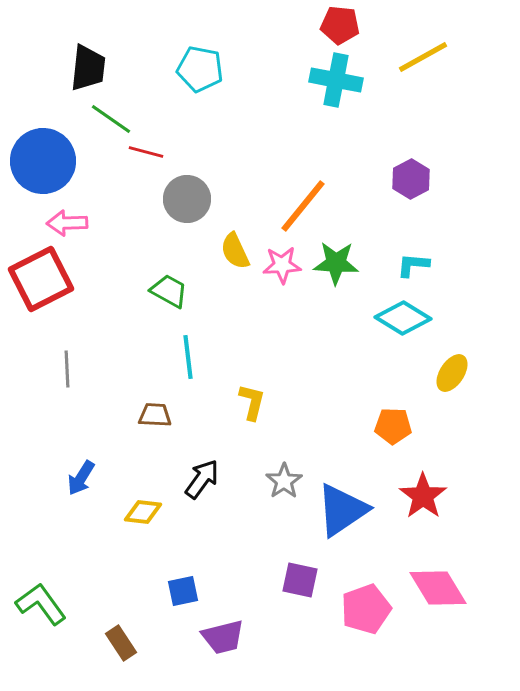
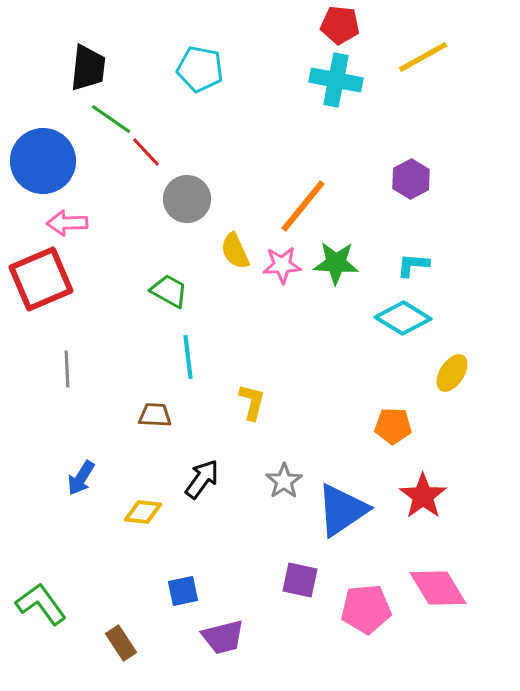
red line: rotated 32 degrees clockwise
red square: rotated 4 degrees clockwise
pink pentagon: rotated 15 degrees clockwise
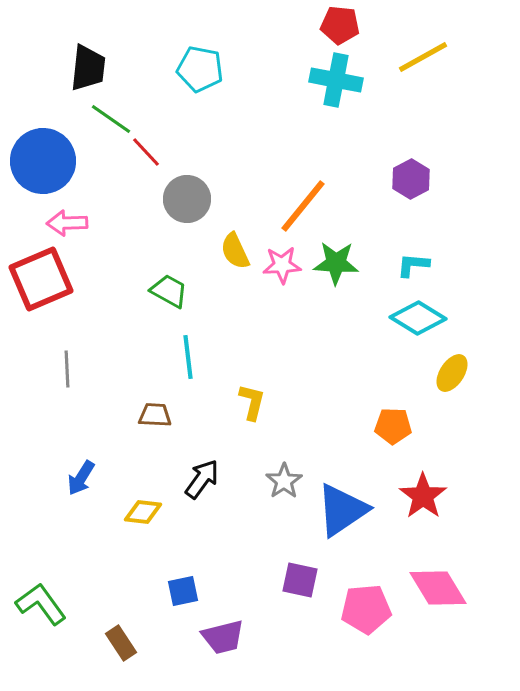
cyan diamond: moved 15 px right
